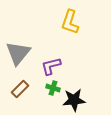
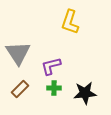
gray triangle: rotated 12 degrees counterclockwise
green cross: moved 1 px right; rotated 16 degrees counterclockwise
black star: moved 11 px right, 7 px up
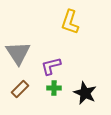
black star: rotated 30 degrees clockwise
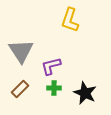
yellow L-shape: moved 2 px up
gray triangle: moved 3 px right, 2 px up
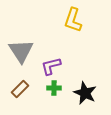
yellow L-shape: moved 3 px right
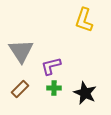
yellow L-shape: moved 11 px right
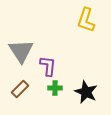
yellow L-shape: moved 2 px right
purple L-shape: moved 3 px left; rotated 110 degrees clockwise
green cross: moved 1 px right
black star: moved 1 px right, 1 px up
